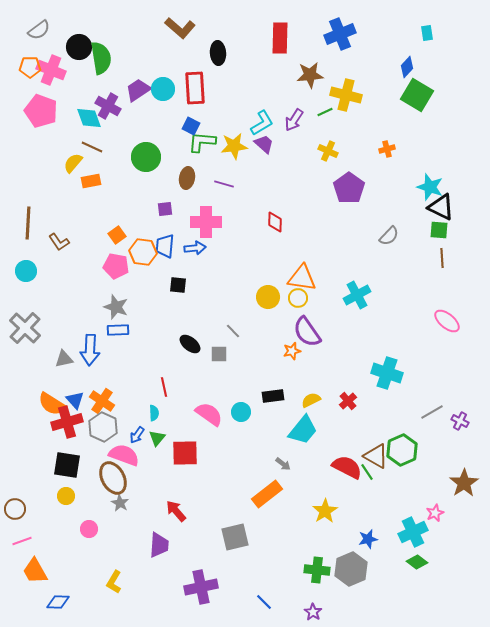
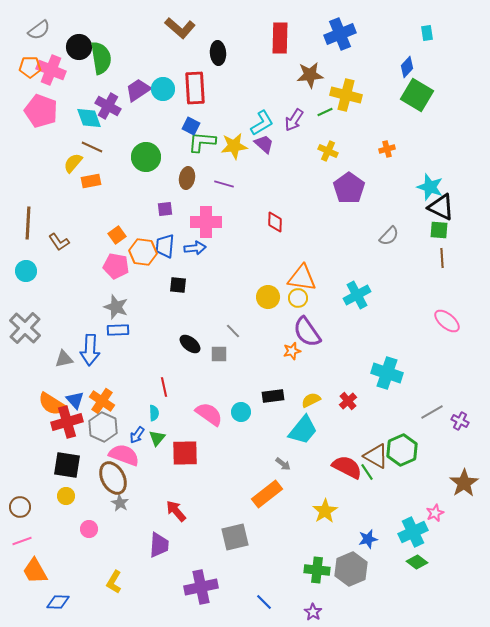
brown circle at (15, 509): moved 5 px right, 2 px up
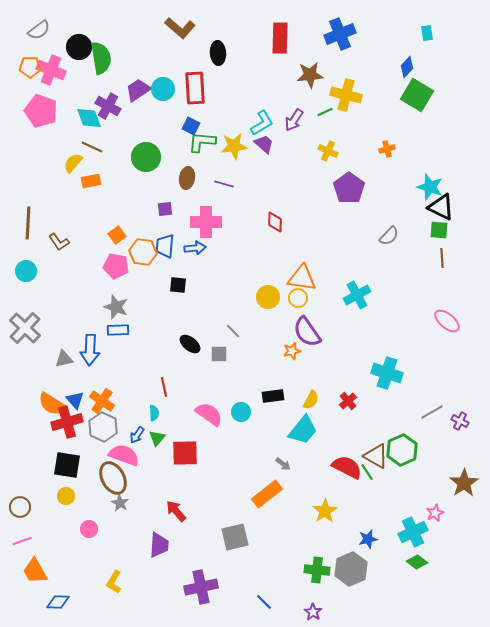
yellow semicircle at (311, 400): rotated 144 degrees clockwise
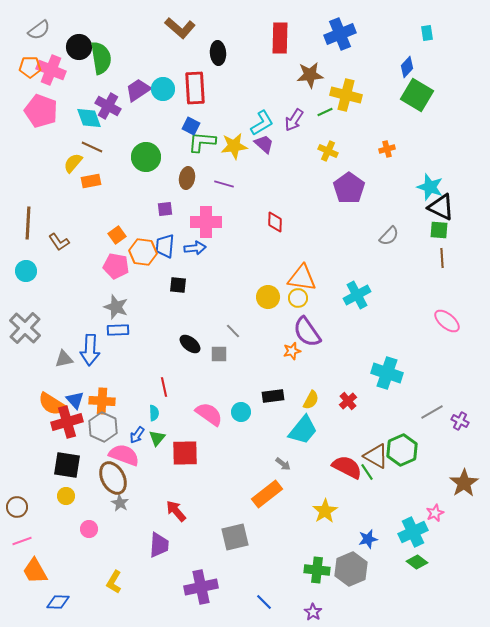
orange cross at (102, 401): rotated 30 degrees counterclockwise
brown circle at (20, 507): moved 3 px left
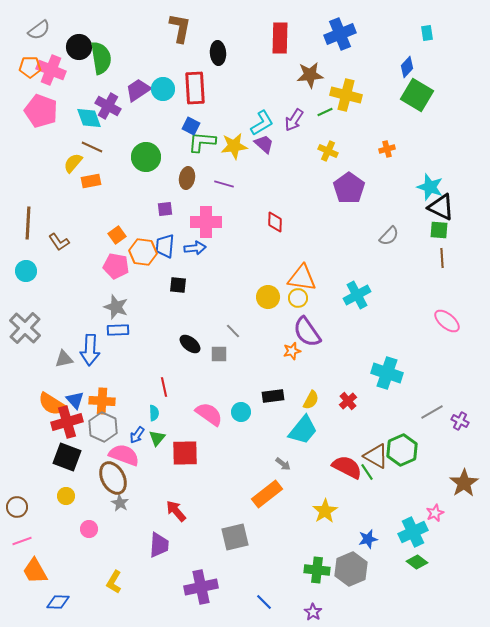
brown L-shape at (180, 28): rotated 120 degrees counterclockwise
black square at (67, 465): moved 8 px up; rotated 12 degrees clockwise
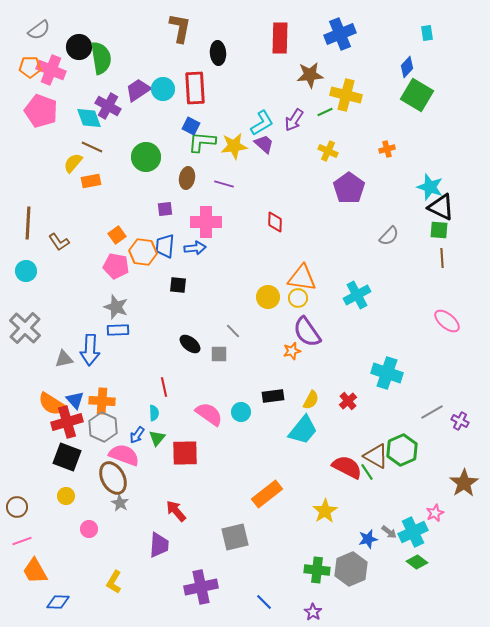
gray arrow at (283, 464): moved 106 px right, 68 px down
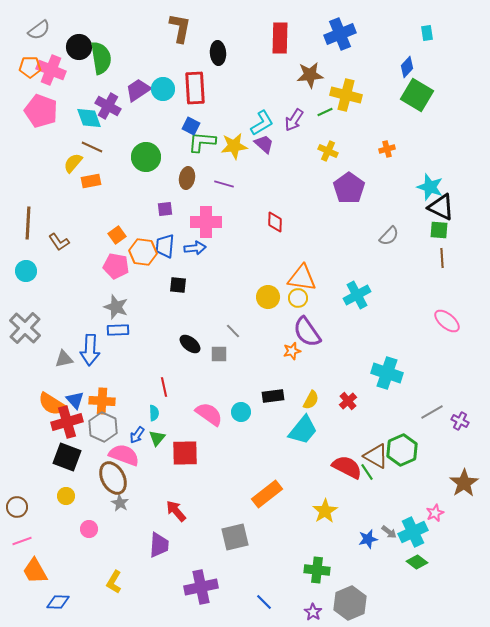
gray hexagon at (351, 569): moved 1 px left, 34 px down
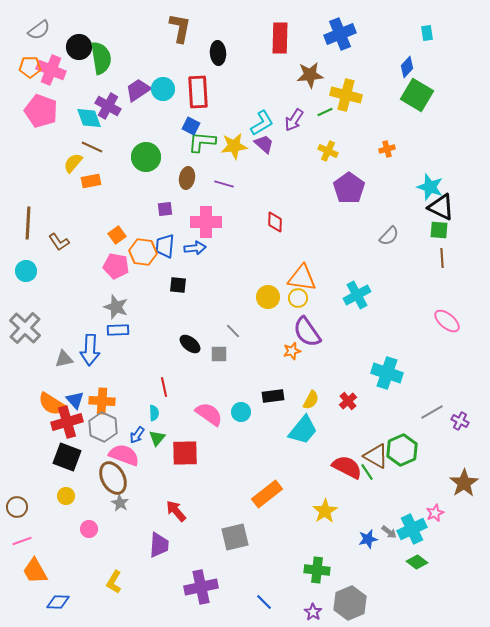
red rectangle at (195, 88): moved 3 px right, 4 px down
cyan cross at (413, 532): moved 1 px left, 3 px up
